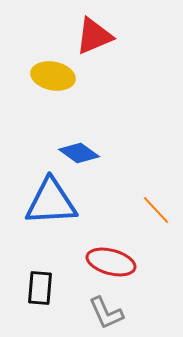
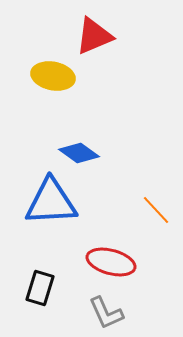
black rectangle: rotated 12 degrees clockwise
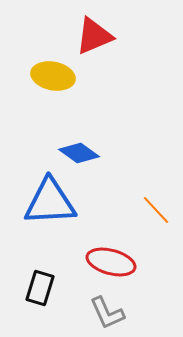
blue triangle: moved 1 px left
gray L-shape: moved 1 px right
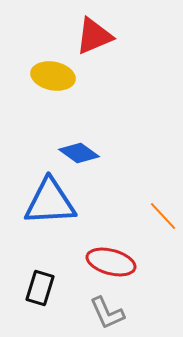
orange line: moved 7 px right, 6 px down
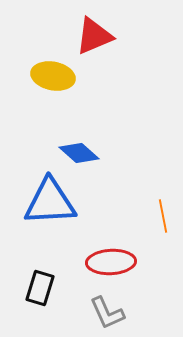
blue diamond: rotated 6 degrees clockwise
orange line: rotated 32 degrees clockwise
red ellipse: rotated 18 degrees counterclockwise
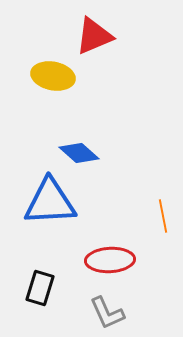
red ellipse: moved 1 px left, 2 px up
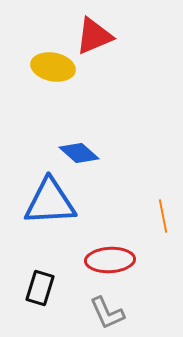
yellow ellipse: moved 9 px up
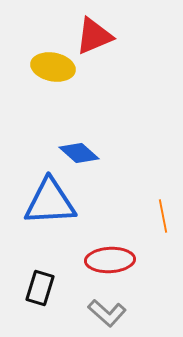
gray L-shape: rotated 24 degrees counterclockwise
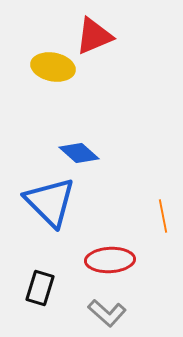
blue triangle: rotated 48 degrees clockwise
